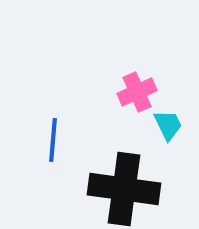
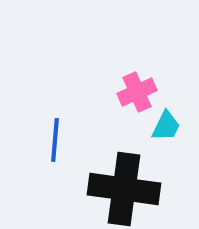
cyan trapezoid: moved 2 px left, 1 px down; rotated 52 degrees clockwise
blue line: moved 2 px right
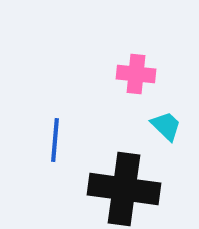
pink cross: moved 1 px left, 18 px up; rotated 30 degrees clockwise
cyan trapezoid: rotated 72 degrees counterclockwise
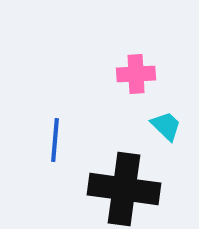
pink cross: rotated 9 degrees counterclockwise
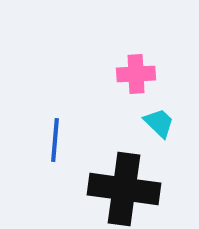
cyan trapezoid: moved 7 px left, 3 px up
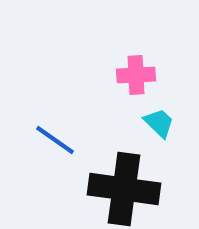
pink cross: moved 1 px down
blue line: rotated 60 degrees counterclockwise
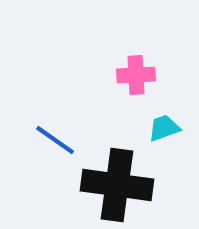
cyan trapezoid: moved 5 px right, 5 px down; rotated 64 degrees counterclockwise
black cross: moved 7 px left, 4 px up
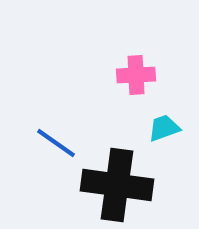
blue line: moved 1 px right, 3 px down
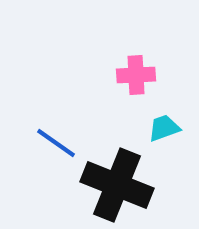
black cross: rotated 14 degrees clockwise
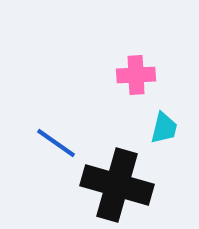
cyan trapezoid: rotated 124 degrees clockwise
black cross: rotated 6 degrees counterclockwise
